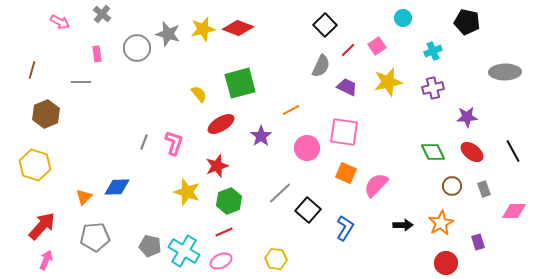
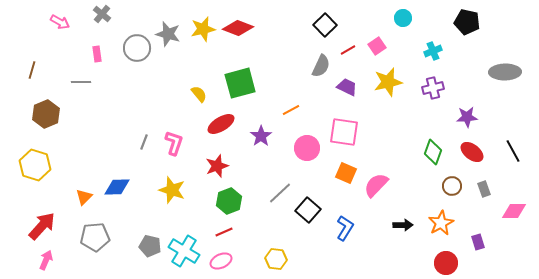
red line at (348, 50): rotated 14 degrees clockwise
green diamond at (433, 152): rotated 45 degrees clockwise
yellow star at (187, 192): moved 15 px left, 2 px up
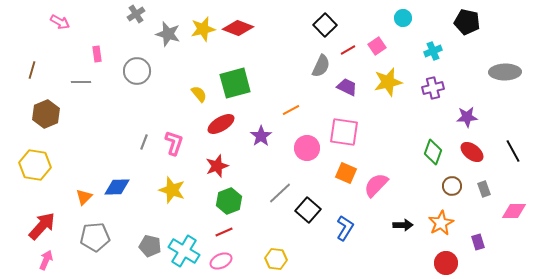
gray cross at (102, 14): moved 34 px right; rotated 18 degrees clockwise
gray circle at (137, 48): moved 23 px down
green square at (240, 83): moved 5 px left
yellow hexagon at (35, 165): rotated 8 degrees counterclockwise
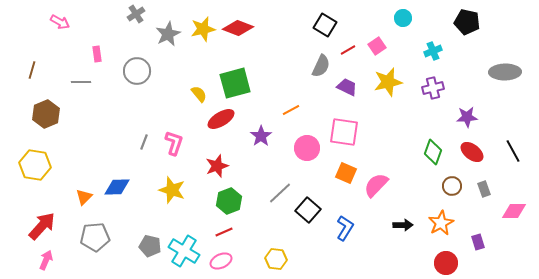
black square at (325, 25): rotated 15 degrees counterclockwise
gray star at (168, 34): rotated 30 degrees clockwise
red ellipse at (221, 124): moved 5 px up
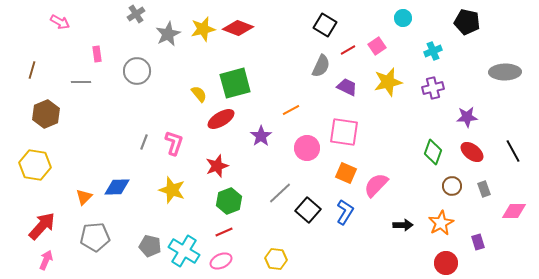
blue L-shape at (345, 228): moved 16 px up
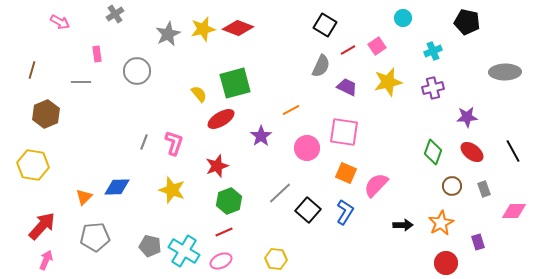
gray cross at (136, 14): moved 21 px left
yellow hexagon at (35, 165): moved 2 px left
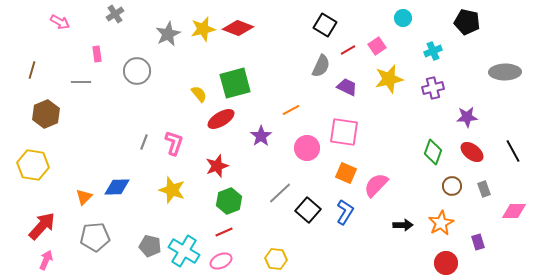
yellow star at (388, 82): moved 1 px right, 3 px up
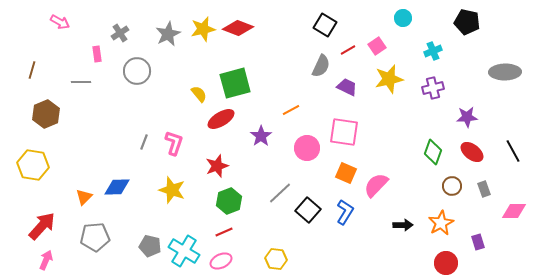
gray cross at (115, 14): moved 5 px right, 19 px down
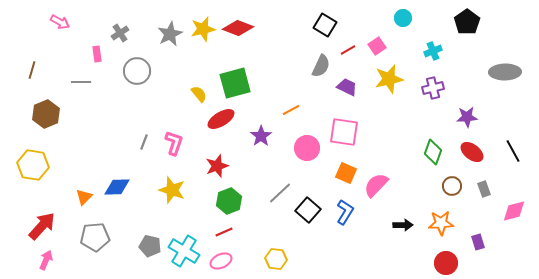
black pentagon at (467, 22): rotated 25 degrees clockwise
gray star at (168, 34): moved 2 px right
pink diamond at (514, 211): rotated 15 degrees counterclockwise
orange star at (441, 223): rotated 25 degrees clockwise
